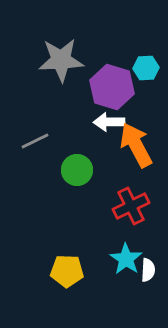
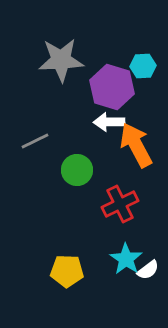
cyan hexagon: moved 3 px left, 2 px up
red cross: moved 11 px left, 2 px up
white semicircle: rotated 50 degrees clockwise
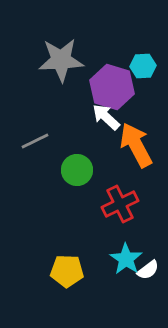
white arrow: moved 3 px left, 5 px up; rotated 44 degrees clockwise
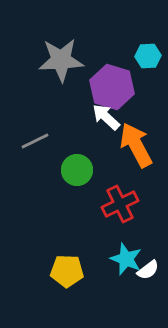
cyan hexagon: moved 5 px right, 10 px up
cyan star: rotated 12 degrees counterclockwise
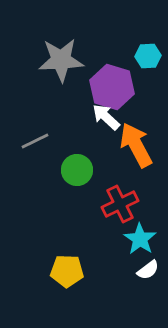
cyan star: moved 14 px right, 20 px up; rotated 12 degrees clockwise
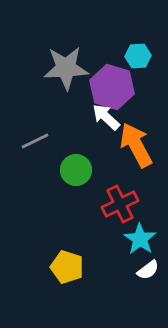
cyan hexagon: moved 10 px left
gray star: moved 5 px right, 8 px down
green circle: moved 1 px left
yellow pentagon: moved 4 px up; rotated 16 degrees clockwise
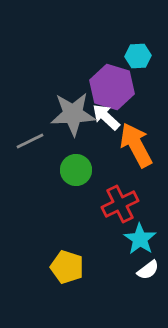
gray star: moved 7 px right, 46 px down
gray line: moved 5 px left
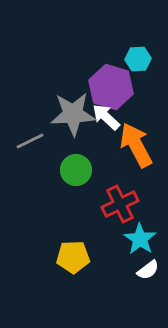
cyan hexagon: moved 3 px down
purple hexagon: moved 1 px left
yellow pentagon: moved 6 px right, 10 px up; rotated 20 degrees counterclockwise
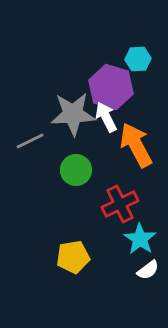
white arrow: rotated 20 degrees clockwise
yellow pentagon: rotated 8 degrees counterclockwise
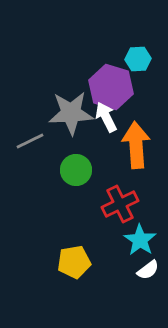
gray star: moved 2 px left, 1 px up
orange arrow: rotated 24 degrees clockwise
cyan star: moved 1 px down
yellow pentagon: moved 1 px right, 5 px down
